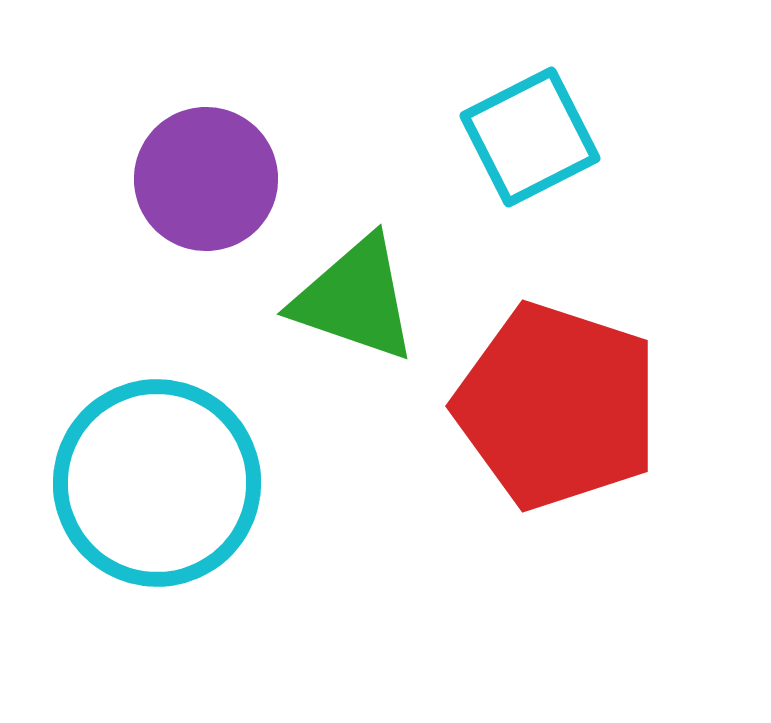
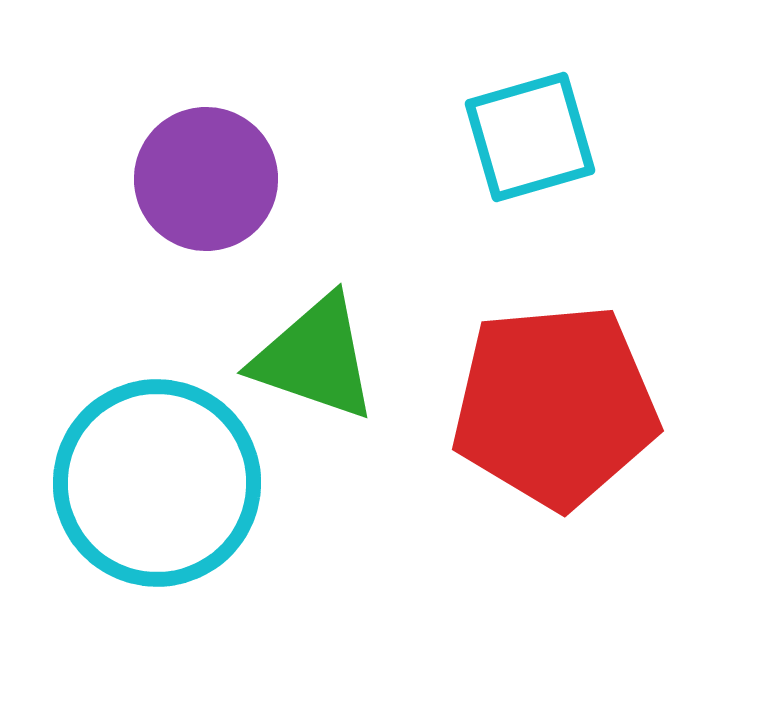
cyan square: rotated 11 degrees clockwise
green triangle: moved 40 px left, 59 px down
red pentagon: moved 2 px left; rotated 23 degrees counterclockwise
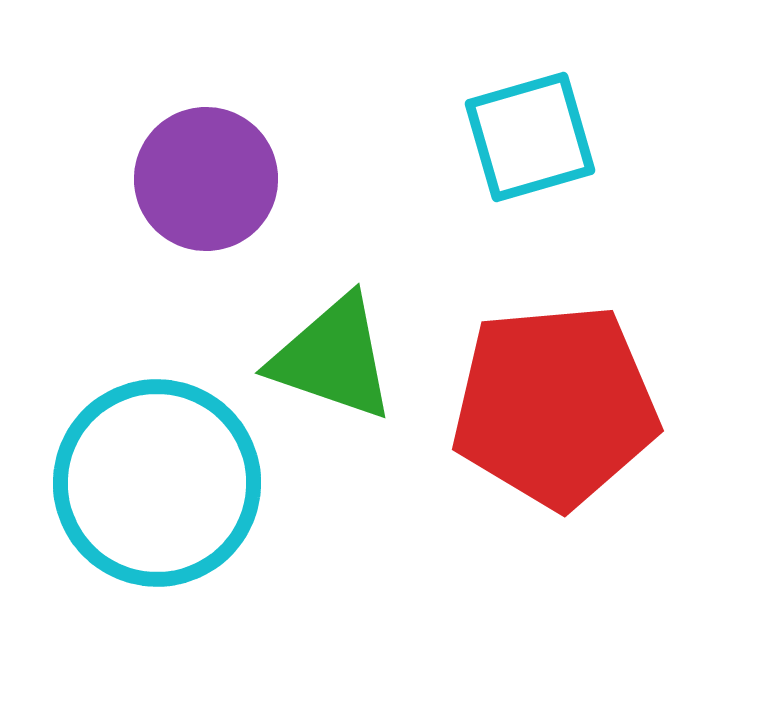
green triangle: moved 18 px right
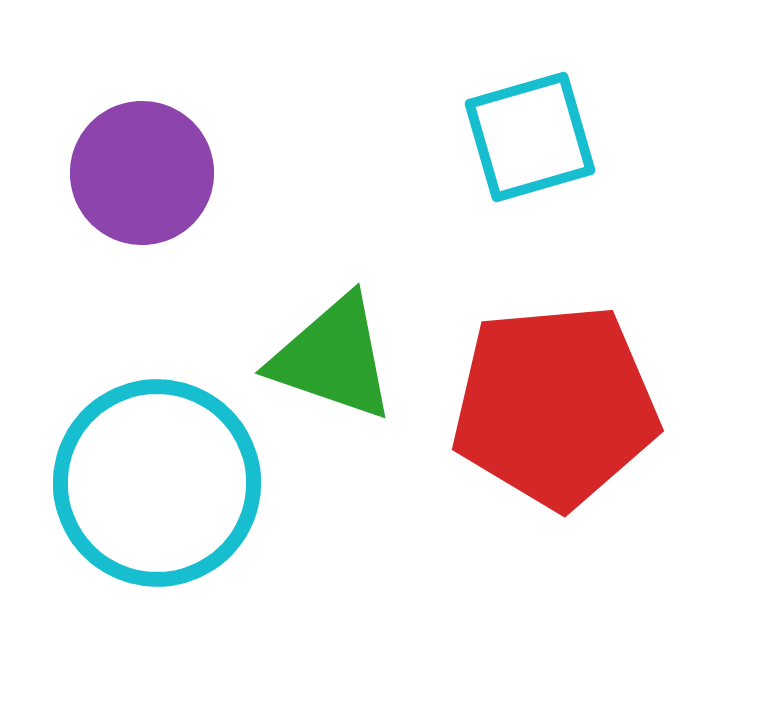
purple circle: moved 64 px left, 6 px up
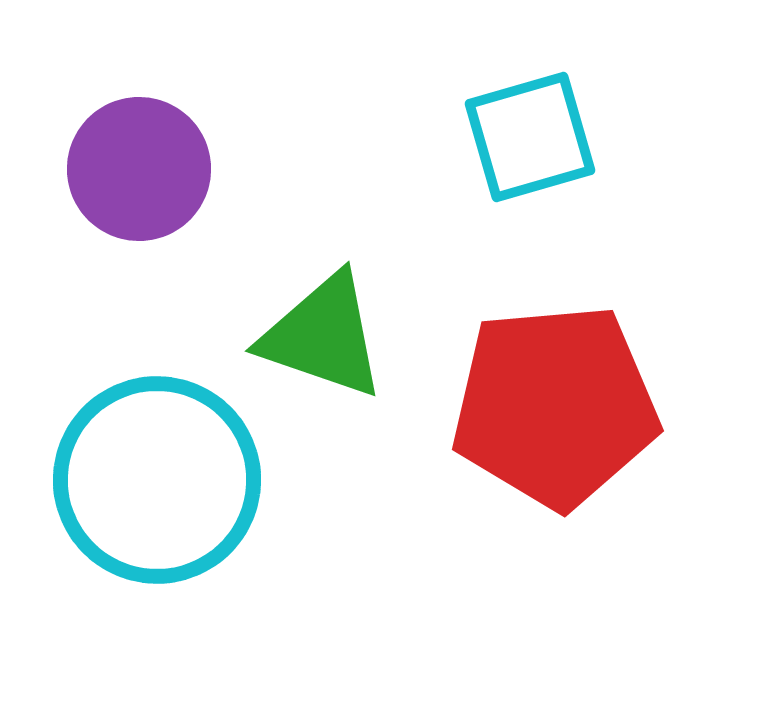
purple circle: moved 3 px left, 4 px up
green triangle: moved 10 px left, 22 px up
cyan circle: moved 3 px up
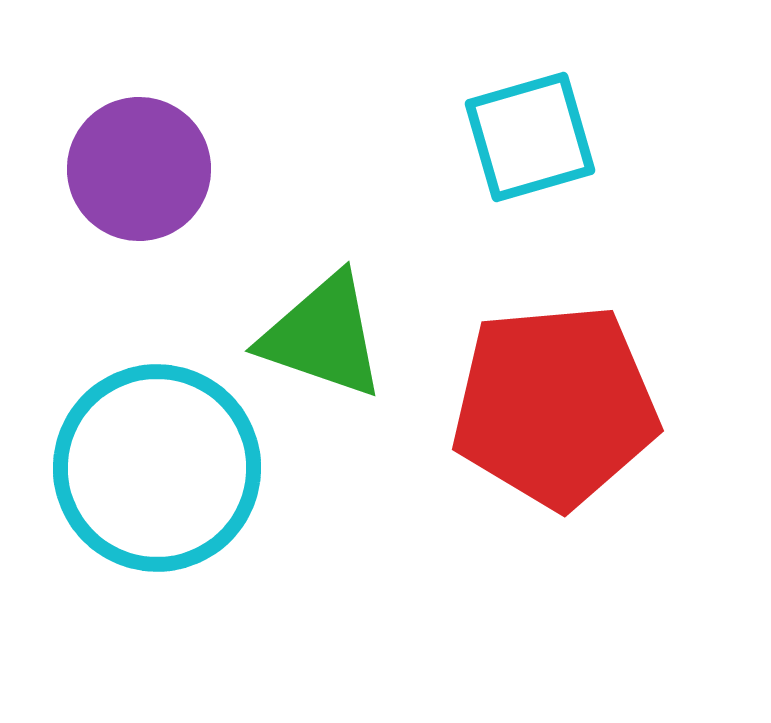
cyan circle: moved 12 px up
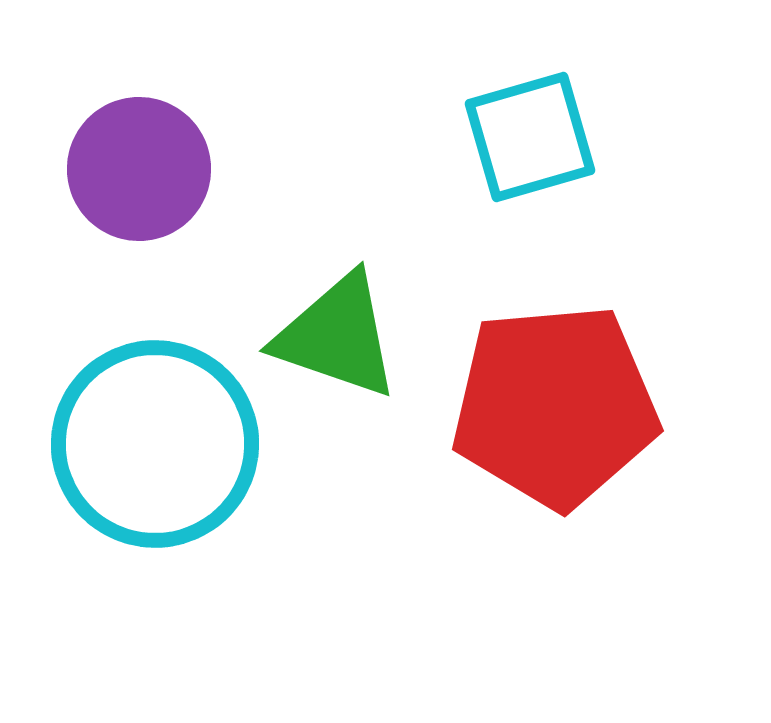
green triangle: moved 14 px right
cyan circle: moved 2 px left, 24 px up
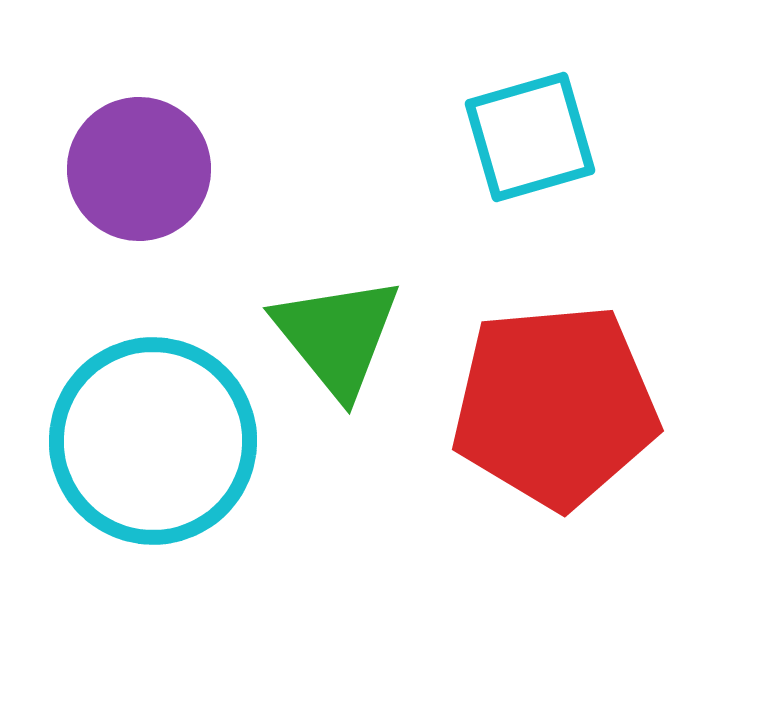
green triangle: rotated 32 degrees clockwise
cyan circle: moved 2 px left, 3 px up
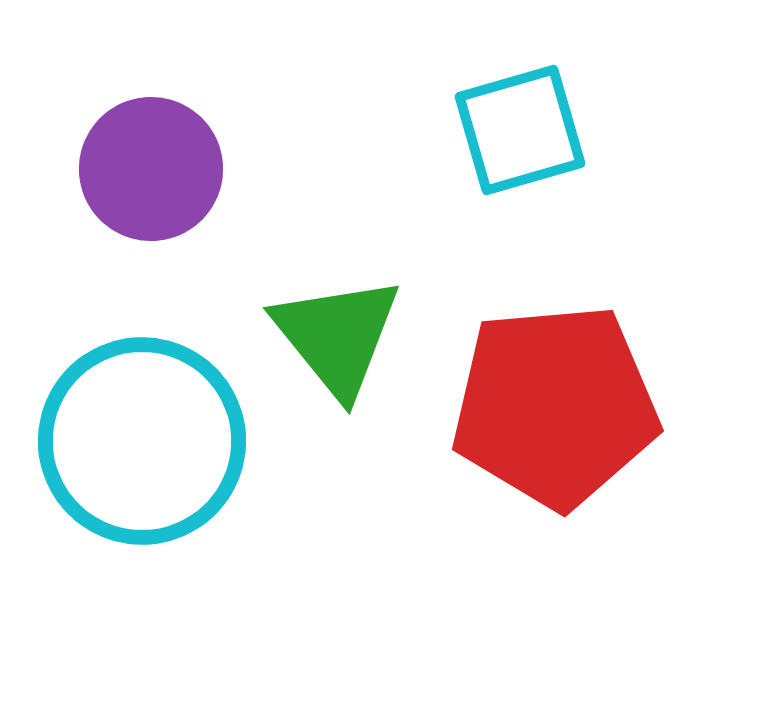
cyan square: moved 10 px left, 7 px up
purple circle: moved 12 px right
cyan circle: moved 11 px left
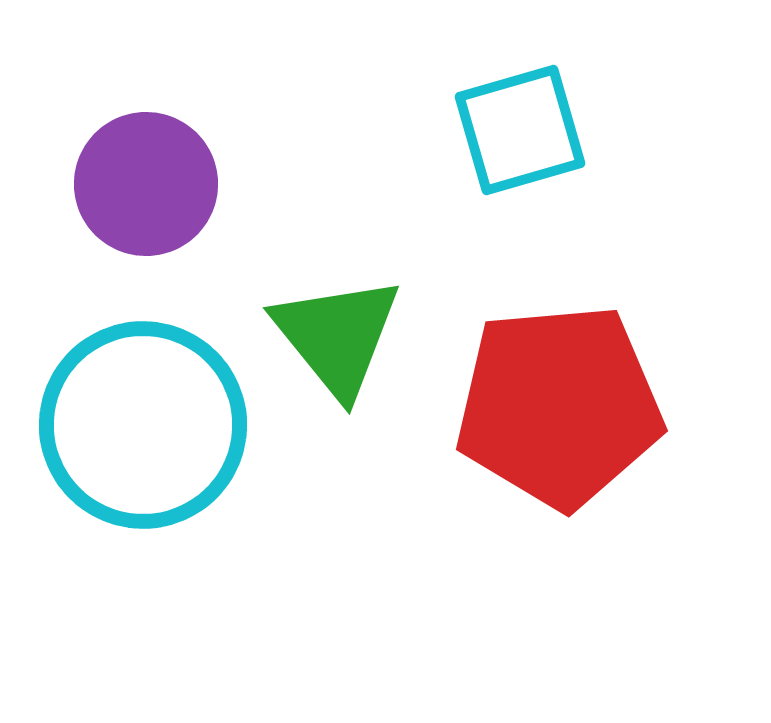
purple circle: moved 5 px left, 15 px down
red pentagon: moved 4 px right
cyan circle: moved 1 px right, 16 px up
